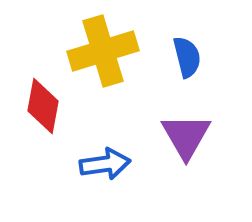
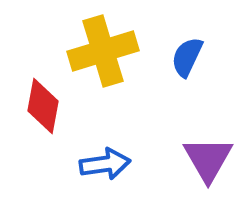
blue semicircle: rotated 141 degrees counterclockwise
purple triangle: moved 22 px right, 23 px down
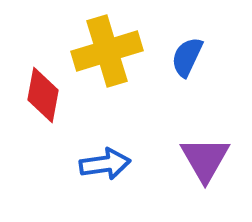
yellow cross: moved 4 px right
red diamond: moved 11 px up
purple triangle: moved 3 px left
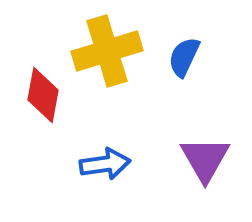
blue semicircle: moved 3 px left
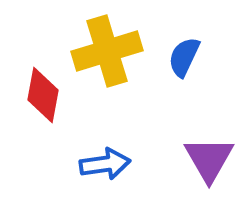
purple triangle: moved 4 px right
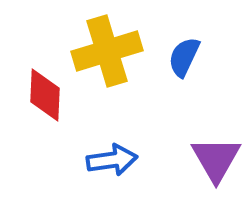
red diamond: moved 2 px right; rotated 8 degrees counterclockwise
purple triangle: moved 7 px right
blue arrow: moved 7 px right, 4 px up
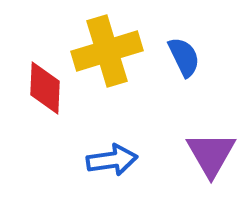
blue semicircle: rotated 129 degrees clockwise
red diamond: moved 7 px up
purple triangle: moved 5 px left, 5 px up
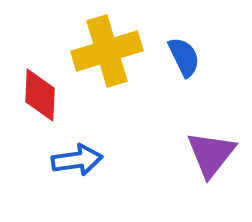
red diamond: moved 5 px left, 7 px down
purple triangle: rotated 8 degrees clockwise
blue arrow: moved 35 px left
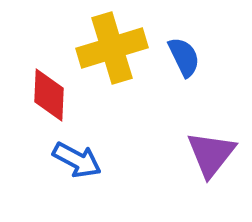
yellow cross: moved 5 px right, 3 px up
red diamond: moved 9 px right
blue arrow: rotated 36 degrees clockwise
